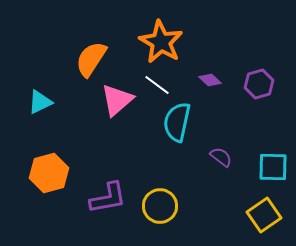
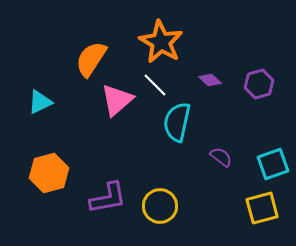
white line: moved 2 px left; rotated 8 degrees clockwise
cyan square: moved 3 px up; rotated 20 degrees counterclockwise
yellow square: moved 2 px left, 7 px up; rotated 20 degrees clockwise
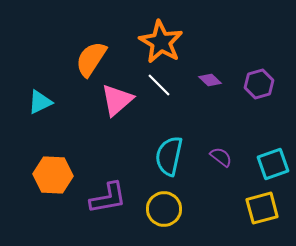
white line: moved 4 px right
cyan semicircle: moved 8 px left, 34 px down
orange hexagon: moved 4 px right, 2 px down; rotated 18 degrees clockwise
yellow circle: moved 4 px right, 3 px down
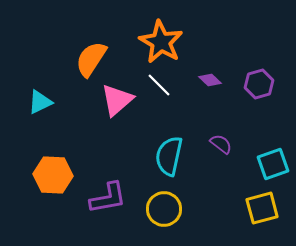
purple semicircle: moved 13 px up
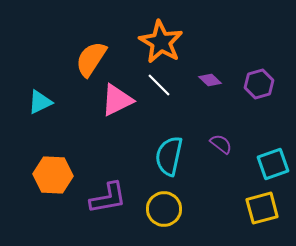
pink triangle: rotated 15 degrees clockwise
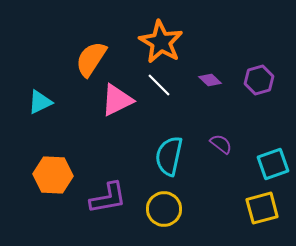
purple hexagon: moved 4 px up
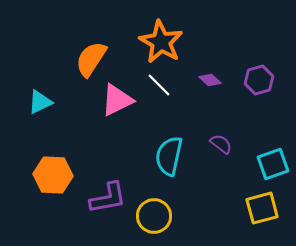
yellow circle: moved 10 px left, 7 px down
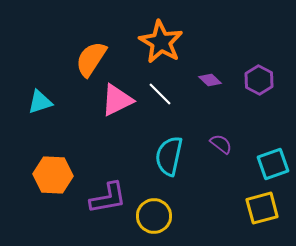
purple hexagon: rotated 16 degrees counterclockwise
white line: moved 1 px right, 9 px down
cyan triangle: rotated 8 degrees clockwise
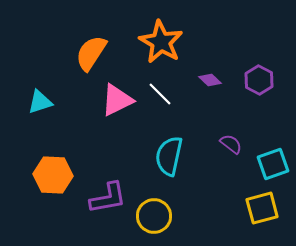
orange semicircle: moved 6 px up
purple semicircle: moved 10 px right
